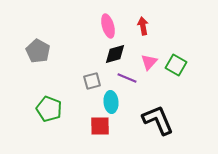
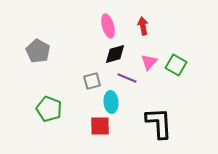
black L-shape: moved 1 px right, 3 px down; rotated 20 degrees clockwise
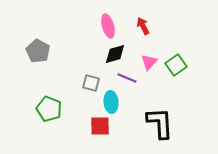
red arrow: rotated 18 degrees counterclockwise
green square: rotated 25 degrees clockwise
gray square: moved 1 px left, 2 px down; rotated 30 degrees clockwise
black L-shape: moved 1 px right
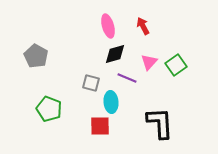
gray pentagon: moved 2 px left, 5 px down
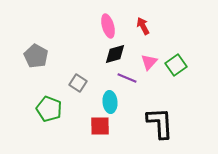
gray square: moved 13 px left; rotated 18 degrees clockwise
cyan ellipse: moved 1 px left
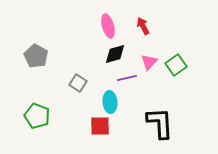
purple line: rotated 36 degrees counterclockwise
green pentagon: moved 12 px left, 7 px down
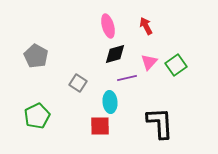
red arrow: moved 3 px right
green pentagon: rotated 25 degrees clockwise
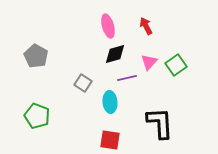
gray square: moved 5 px right
green pentagon: rotated 25 degrees counterclockwise
red square: moved 10 px right, 14 px down; rotated 10 degrees clockwise
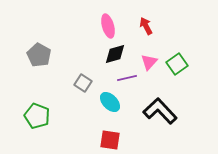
gray pentagon: moved 3 px right, 1 px up
green square: moved 1 px right, 1 px up
cyan ellipse: rotated 40 degrees counterclockwise
black L-shape: moved 12 px up; rotated 40 degrees counterclockwise
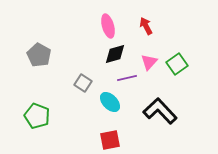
red square: rotated 20 degrees counterclockwise
